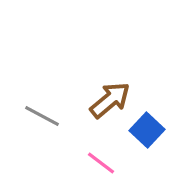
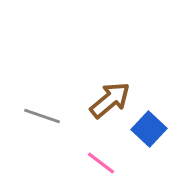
gray line: rotated 9 degrees counterclockwise
blue square: moved 2 px right, 1 px up
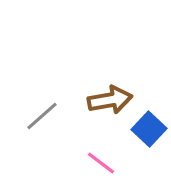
brown arrow: rotated 30 degrees clockwise
gray line: rotated 60 degrees counterclockwise
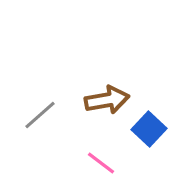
brown arrow: moved 3 px left
gray line: moved 2 px left, 1 px up
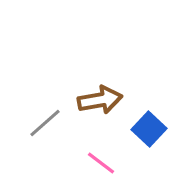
brown arrow: moved 7 px left
gray line: moved 5 px right, 8 px down
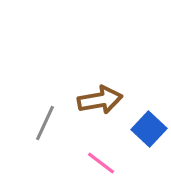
gray line: rotated 24 degrees counterclockwise
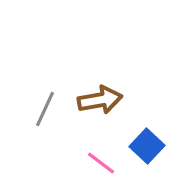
gray line: moved 14 px up
blue square: moved 2 px left, 17 px down
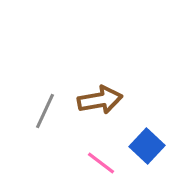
gray line: moved 2 px down
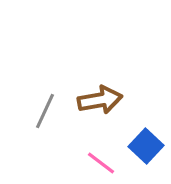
blue square: moved 1 px left
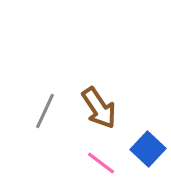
brown arrow: moved 1 px left, 8 px down; rotated 66 degrees clockwise
blue square: moved 2 px right, 3 px down
